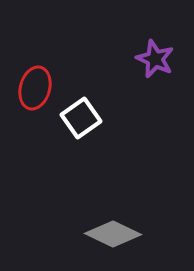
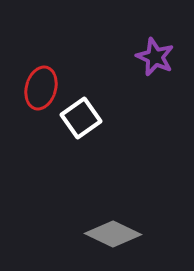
purple star: moved 2 px up
red ellipse: moved 6 px right
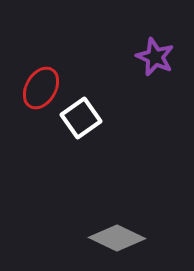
red ellipse: rotated 15 degrees clockwise
gray diamond: moved 4 px right, 4 px down
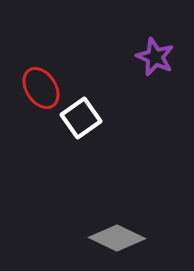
red ellipse: rotated 63 degrees counterclockwise
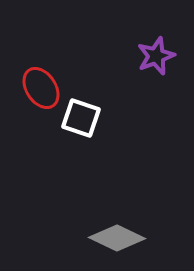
purple star: moved 1 px right, 1 px up; rotated 27 degrees clockwise
white square: rotated 36 degrees counterclockwise
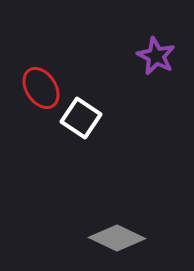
purple star: rotated 24 degrees counterclockwise
white square: rotated 15 degrees clockwise
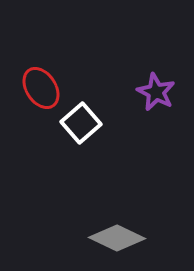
purple star: moved 36 px down
white square: moved 5 px down; rotated 15 degrees clockwise
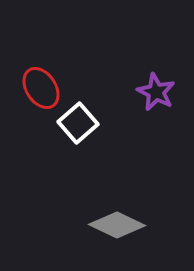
white square: moved 3 px left
gray diamond: moved 13 px up
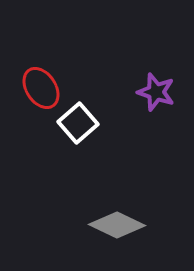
purple star: rotated 9 degrees counterclockwise
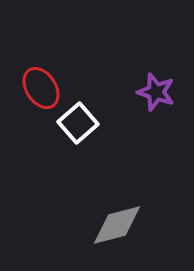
gray diamond: rotated 40 degrees counterclockwise
